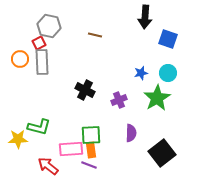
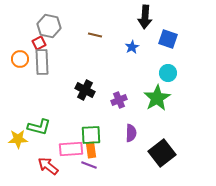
blue star: moved 9 px left, 26 px up; rotated 16 degrees counterclockwise
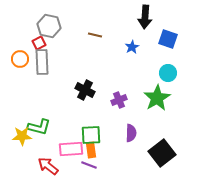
yellow star: moved 4 px right, 3 px up
